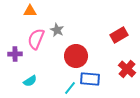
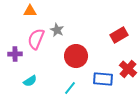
red cross: moved 1 px right
blue rectangle: moved 13 px right
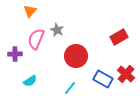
orange triangle: rotated 48 degrees counterclockwise
red rectangle: moved 2 px down
red cross: moved 2 px left, 5 px down
blue rectangle: rotated 24 degrees clockwise
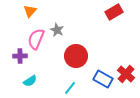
red rectangle: moved 5 px left, 25 px up
purple cross: moved 5 px right, 2 px down
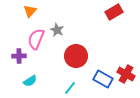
purple cross: moved 1 px left
red cross: rotated 12 degrees counterclockwise
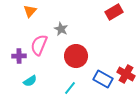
gray star: moved 4 px right, 1 px up
pink semicircle: moved 3 px right, 6 px down
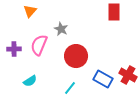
red rectangle: rotated 60 degrees counterclockwise
purple cross: moved 5 px left, 7 px up
red cross: moved 2 px right, 1 px down
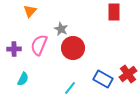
red circle: moved 3 px left, 8 px up
red cross: moved 1 px up; rotated 24 degrees clockwise
cyan semicircle: moved 7 px left, 2 px up; rotated 32 degrees counterclockwise
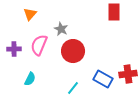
orange triangle: moved 3 px down
red circle: moved 3 px down
red cross: rotated 30 degrees clockwise
cyan semicircle: moved 7 px right
cyan line: moved 3 px right
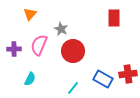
red rectangle: moved 6 px down
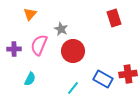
red rectangle: rotated 18 degrees counterclockwise
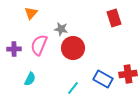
orange triangle: moved 1 px right, 1 px up
gray star: rotated 16 degrees counterclockwise
red circle: moved 3 px up
